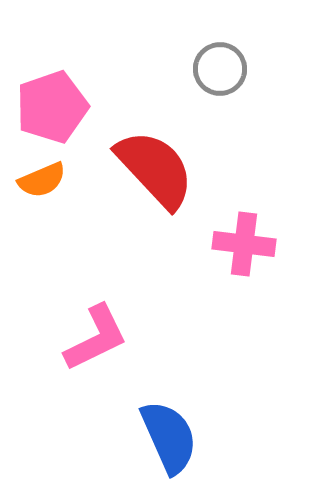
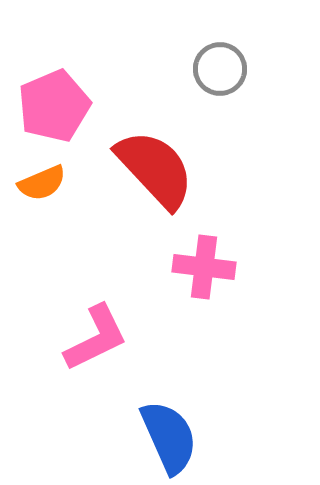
pink pentagon: moved 2 px right, 1 px up; rotated 4 degrees counterclockwise
orange semicircle: moved 3 px down
pink cross: moved 40 px left, 23 px down
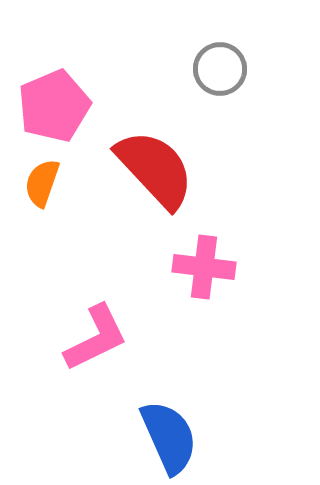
orange semicircle: rotated 132 degrees clockwise
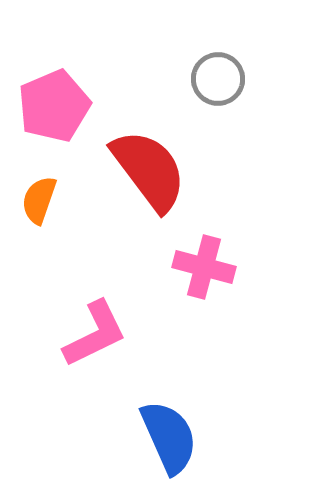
gray circle: moved 2 px left, 10 px down
red semicircle: moved 6 px left, 1 px down; rotated 6 degrees clockwise
orange semicircle: moved 3 px left, 17 px down
pink cross: rotated 8 degrees clockwise
pink L-shape: moved 1 px left, 4 px up
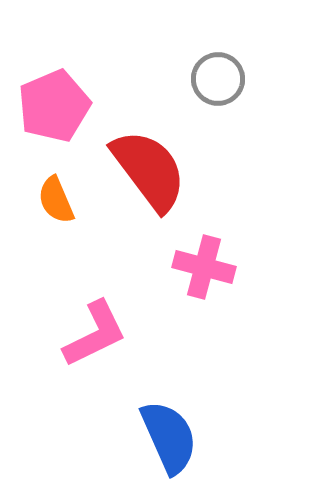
orange semicircle: moved 17 px right; rotated 42 degrees counterclockwise
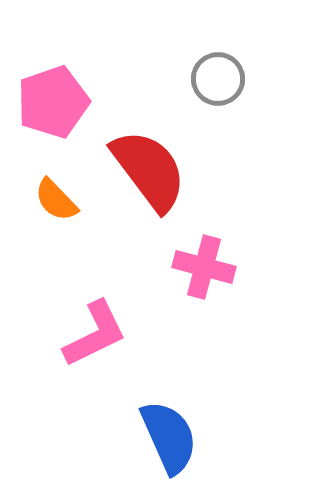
pink pentagon: moved 1 px left, 4 px up; rotated 4 degrees clockwise
orange semicircle: rotated 21 degrees counterclockwise
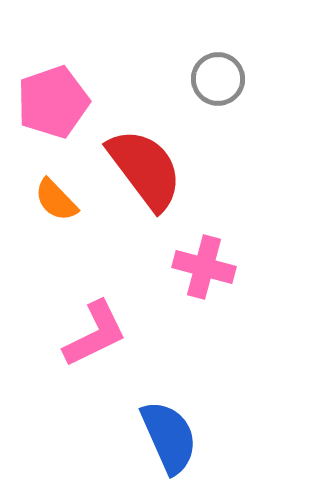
red semicircle: moved 4 px left, 1 px up
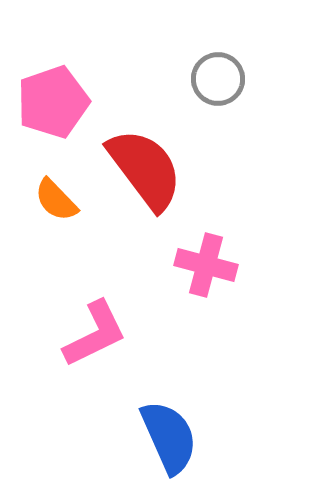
pink cross: moved 2 px right, 2 px up
